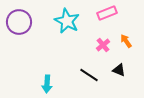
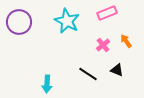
black triangle: moved 2 px left
black line: moved 1 px left, 1 px up
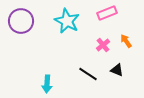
purple circle: moved 2 px right, 1 px up
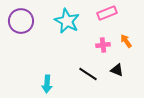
pink cross: rotated 32 degrees clockwise
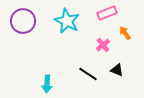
purple circle: moved 2 px right
orange arrow: moved 1 px left, 8 px up
pink cross: rotated 32 degrees counterclockwise
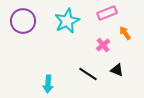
cyan star: rotated 20 degrees clockwise
cyan arrow: moved 1 px right
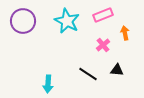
pink rectangle: moved 4 px left, 2 px down
cyan star: rotated 20 degrees counterclockwise
orange arrow: rotated 24 degrees clockwise
black triangle: rotated 16 degrees counterclockwise
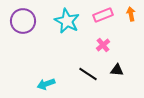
orange arrow: moved 6 px right, 19 px up
cyan arrow: moved 2 px left; rotated 66 degrees clockwise
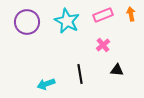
purple circle: moved 4 px right, 1 px down
black line: moved 8 px left; rotated 48 degrees clockwise
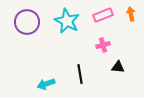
pink cross: rotated 24 degrees clockwise
black triangle: moved 1 px right, 3 px up
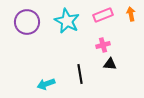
black triangle: moved 8 px left, 3 px up
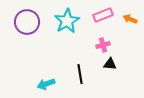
orange arrow: moved 1 px left, 5 px down; rotated 56 degrees counterclockwise
cyan star: rotated 15 degrees clockwise
